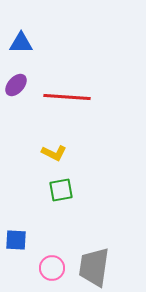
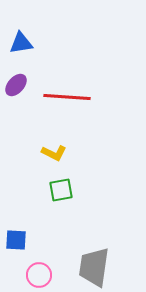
blue triangle: rotated 10 degrees counterclockwise
pink circle: moved 13 px left, 7 px down
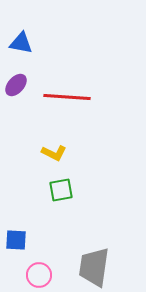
blue triangle: rotated 20 degrees clockwise
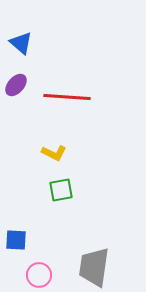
blue triangle: rotated 30 degrees clockwise
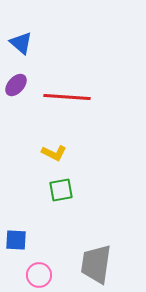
gray trapezoid: moved 2 px right, 3 px up
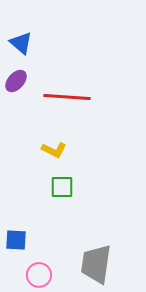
purple ellipse: moved 4 px up
yellow L-shape: moved 3 px up
green square: moved 1 px right, 3 px up; rotated 10 degrees clockwise
